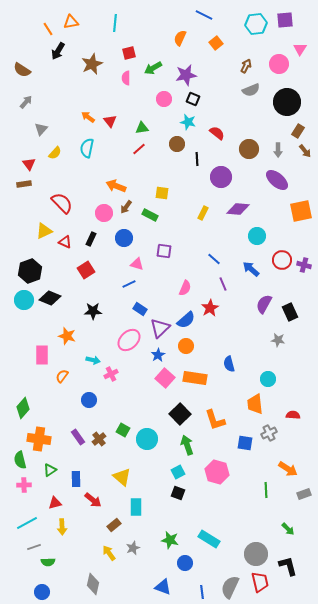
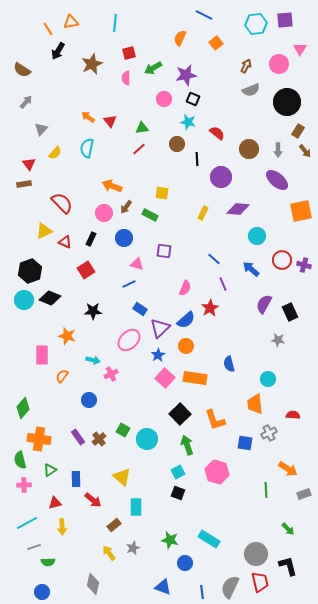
orange arrow at (116, 186): moved 4 px left
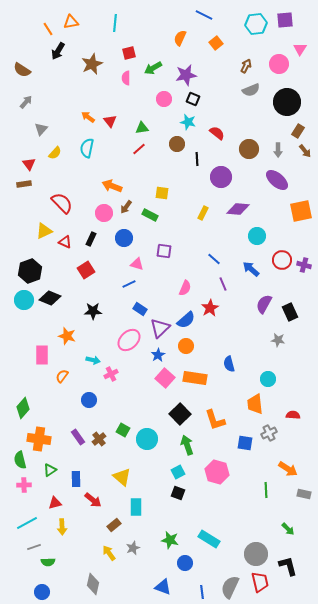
gray rectangle at (304, 494): rotated 32 degrees clockwise
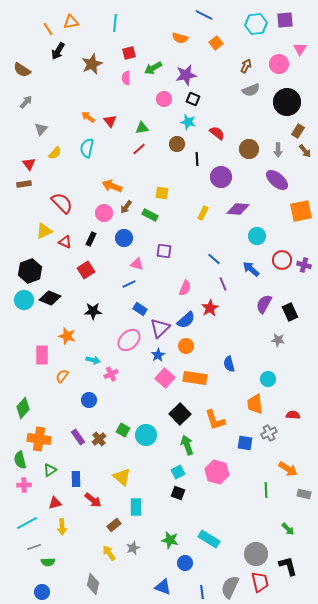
orange semicircle at (180, 38): rotated 98 degrees counterclockwise
cyan circle at (147, 439): moved 1 px left, 4 px up
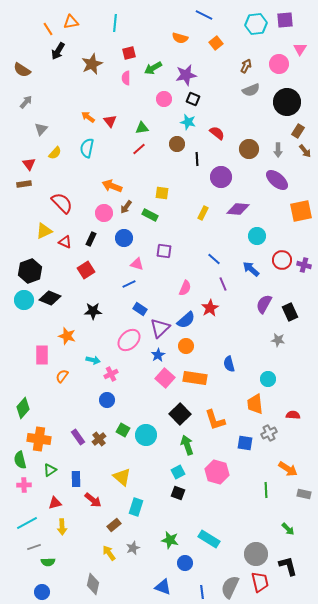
blue circle at (89, 400): moved 18 px right
cyan rectangle at (136, 507): rotated 18 degrees clockwise
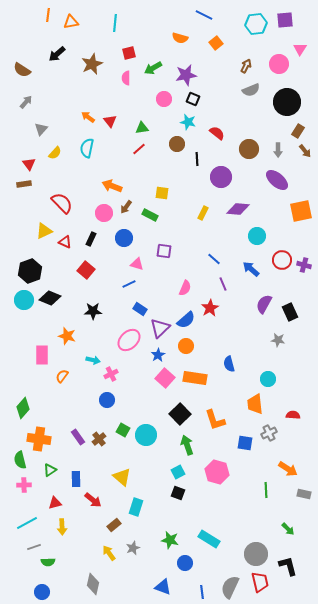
orange line at (48, 29): moved 14 px up; rotated 40 degrees clockwise
black arrow at (58, 51): moved 1 px left, 3 px down; rotated 18 degrees clockwise
red square at (86, 270): rotated 18 degrees counterclockwise
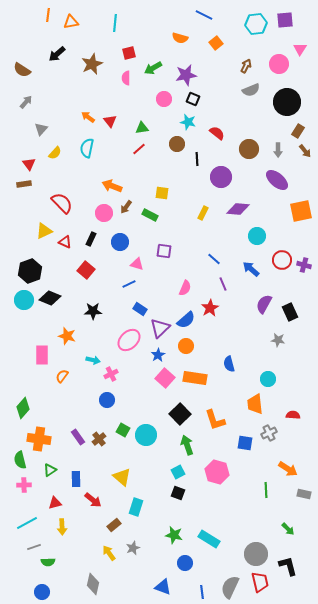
blue circle at (124, 238): moved 4 px left, 4 px down
green star at (170, 540): moved 4 px right, 5 px up
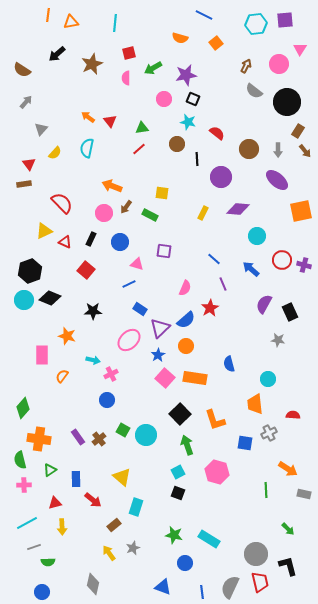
gray semicircle at (251, 90): moved 3 px right, 1 px down; rotated 60 degrees clockwise
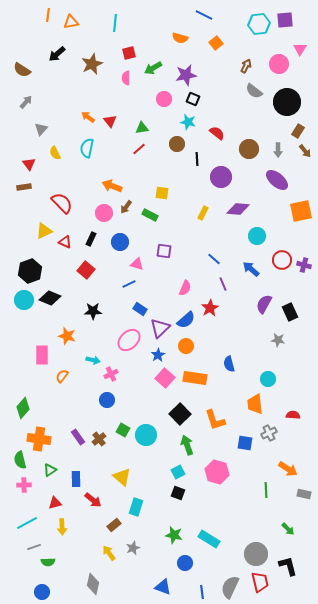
cyan hexagon at (256, 24): moved 3 px right
yellow semicircle at (55, 153): rotated 112 degrees clockwise
brown rectangle at (24, 184): moved 3 px down
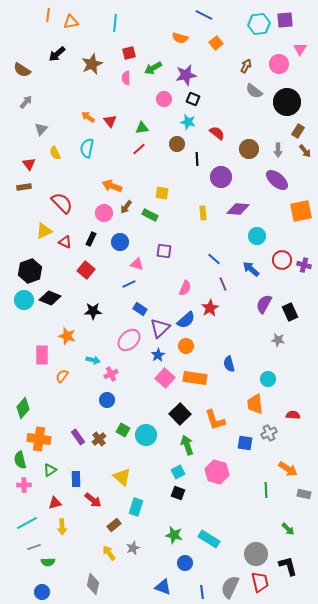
yellow rectangle at (203, 213): rotated 32 degrees counterclockwise
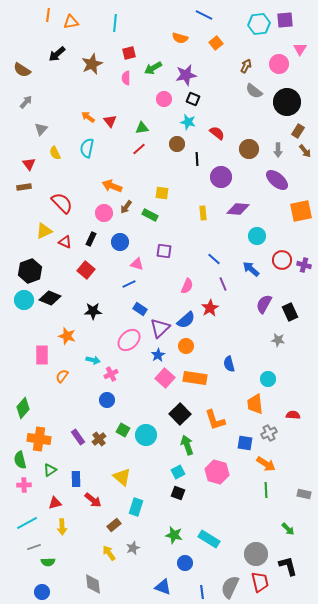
pink semicircle at (185, 288): moved 2 px right, 2 px up
orange arrow at (288, 469): moved 22 px left, 5 px up
gray diamond at (93, 584): rotated 20 degrees counterclockwise
